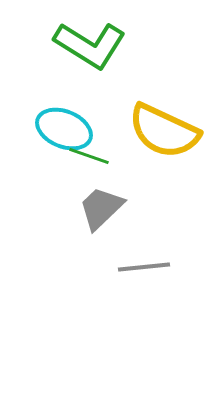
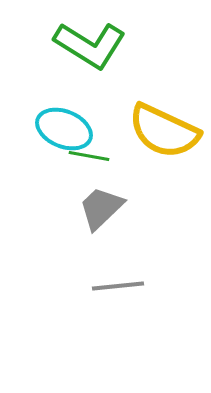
green line: rotated 9 degrees counterclockwise
gray line: moved 26 px left, 19 px down
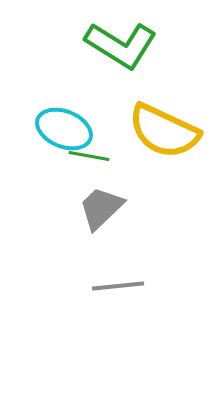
green L-shape: moved 31 px right
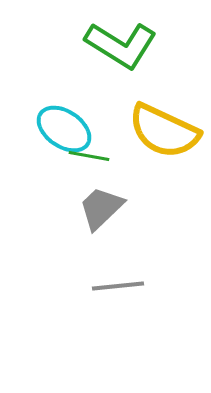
cyan ellipse: rotated 12 degrees clockwise
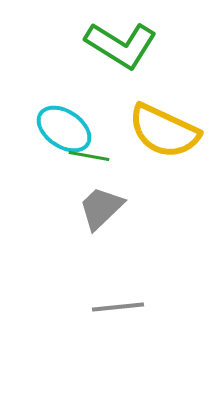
gray line: moved 21 px down
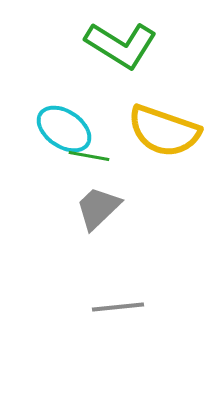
yellow semicircle: rotated 6 degrees counterclockwise
gray trapezoid: moved 3 px left
